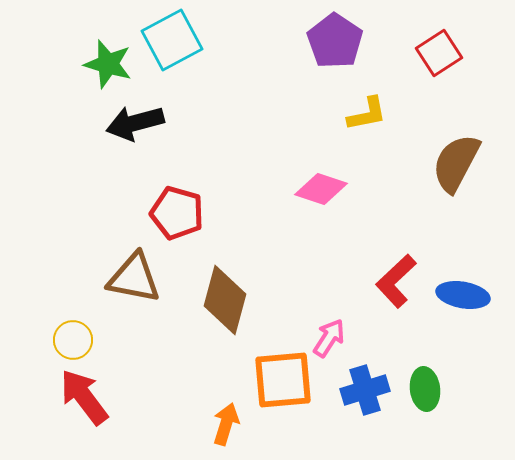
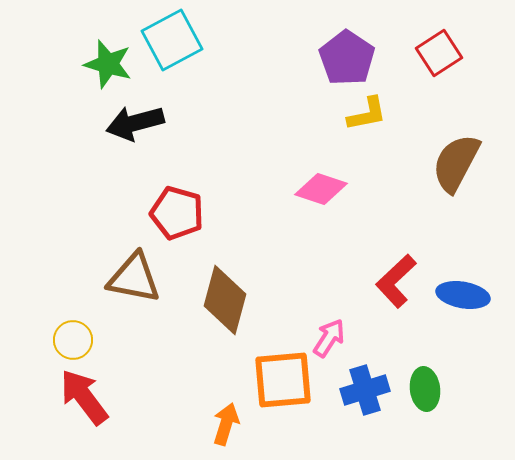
purple pentagon: moved 12 px right, 17 px down
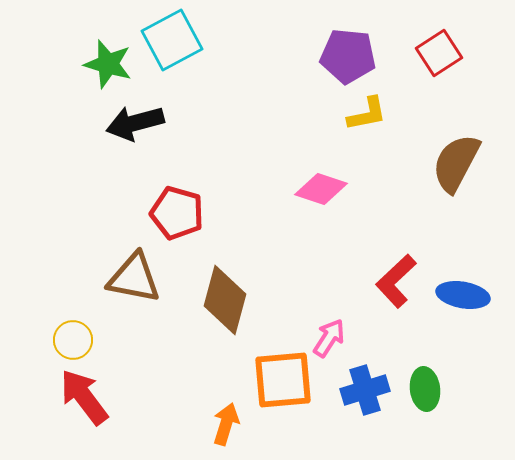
purple pentagon: moved 1 px right, 2 px up; rotated 28 degrees counterclockwise
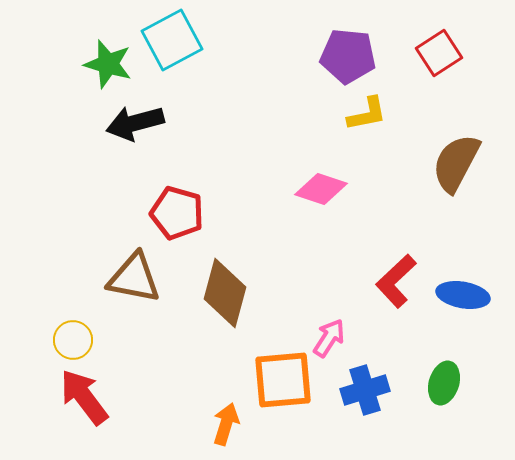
brown diamond: moved 7 px up
green ellipse: moved 19 px right, 6 px up; rotated 24 degrees clockwise
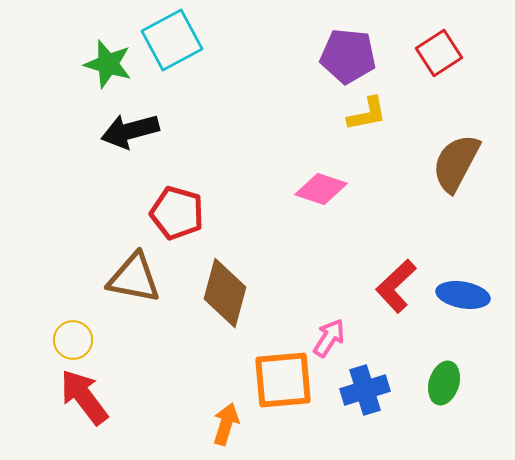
black arrow: moved 5 px left, 8 px down
red L-shape: moved 5 px down
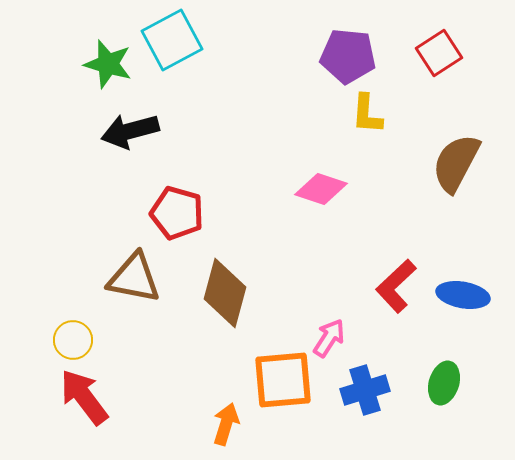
yellow L-shape: rotated 105 degrees clockwise
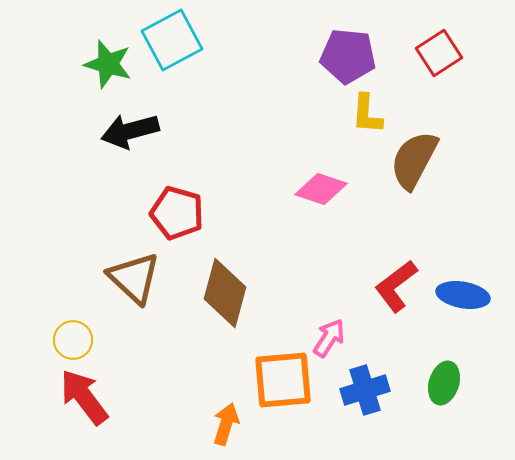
brown semicircle: moved 42 px left, 3 px up
brown triangle: rotated 32 degrees clockwise
red L-shape: rotated 6 degrees clockwise
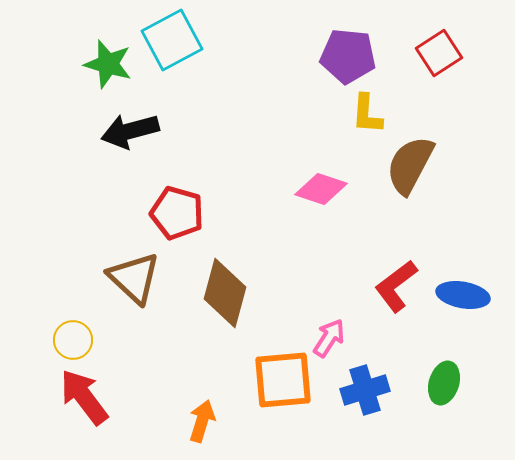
brown semicircle: moved 4 px left, 5 px down
orange arrow: moved 24 px left, 3 px up
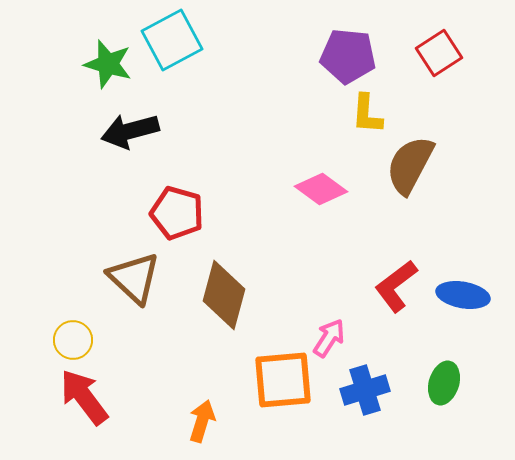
pink diamond: rotated 18 degrees clockwise
brown diamond: moved 1 px left, 2 px down
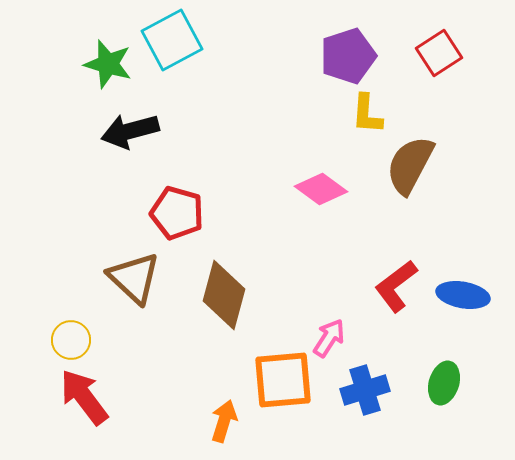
purple pentagon: rotated 24 degrees counterclockwise
yellow circle: moved 2 px left
orange arrow: moved 22 px right
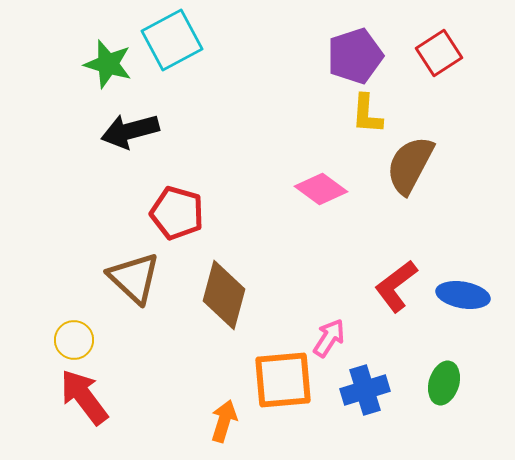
purple pentagon: moved 7 px right
yellow circle: moved 3 px right
